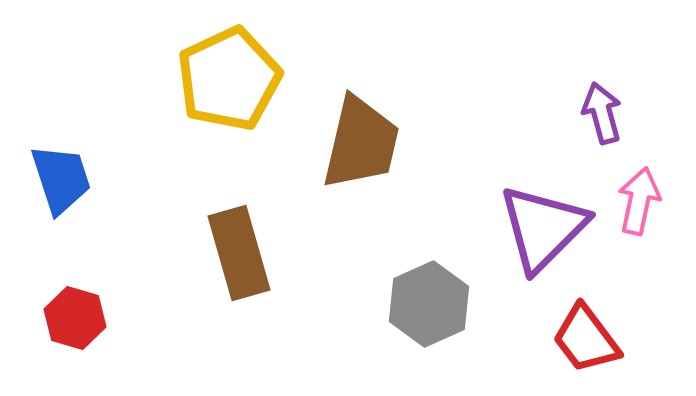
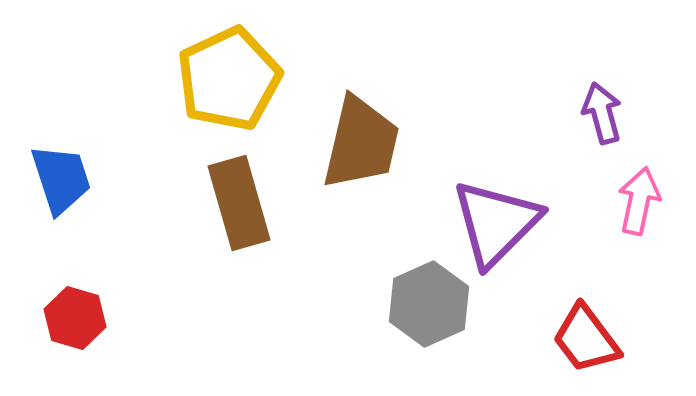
purple triangle: moved 47 px left, 5 px up
brown rectangle: moved 50 px up
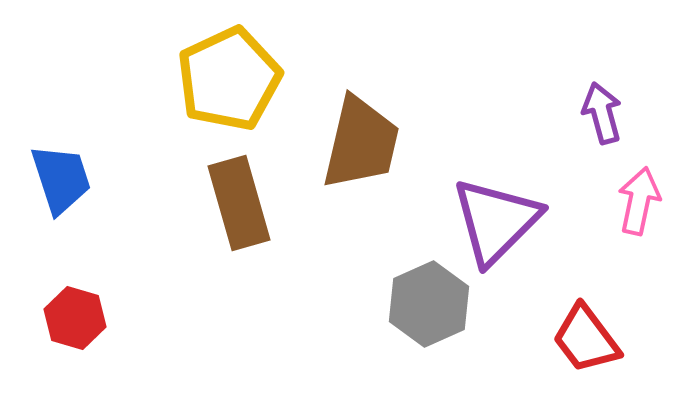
purple triangle: moved 2 px up
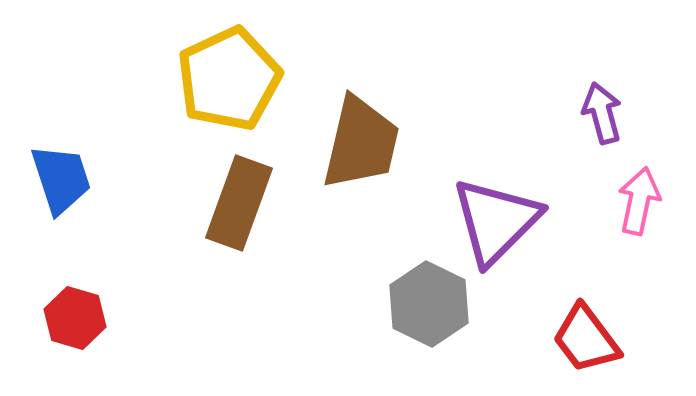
brown rectangle: rotated 36 degrees clockwise
gray hexagon: rotated 10 degrees counterclockwise
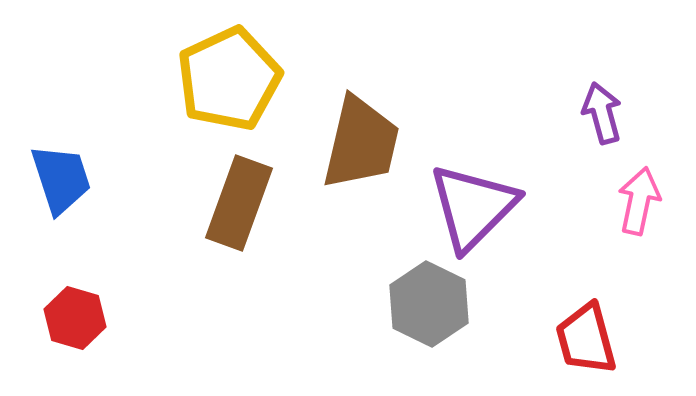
purple triangle: moved 23 px left, 14 px up
red trapezoid: rotated 22 degrees clockwise
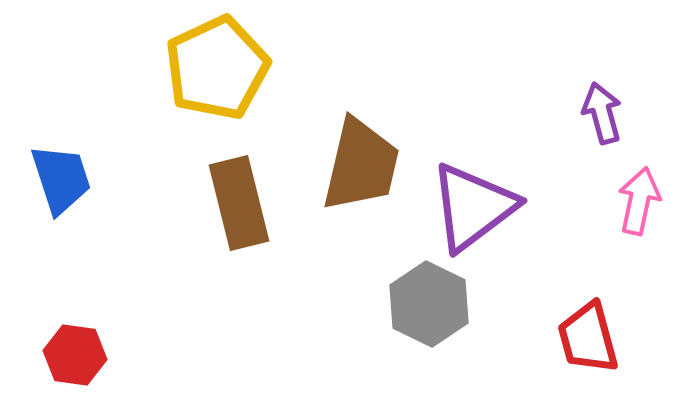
yellow pentagon: moved 12 px left, 11 px up
brown trapezoid: moved 22 px down
brown rectangle: rotated 34 degrees counterclockwise
purple triangle: rotated 8 degrees clockwise
red hexagon: moved 37 px down; rotated 8 degrees counterclockwise
red trapezoid: moved 2 px right, 1 px up
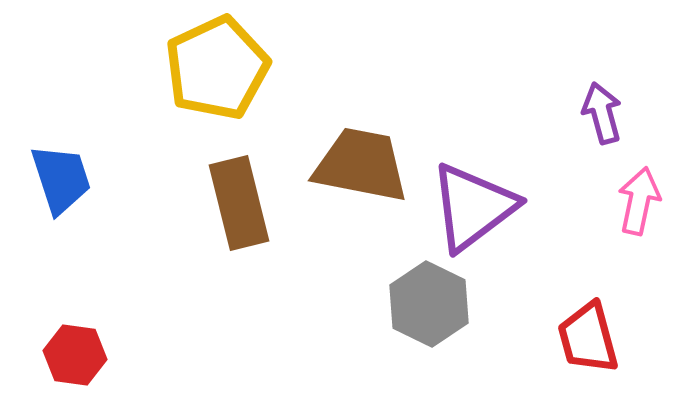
brown trapezoid: rotated 92 degrees counterclockwise
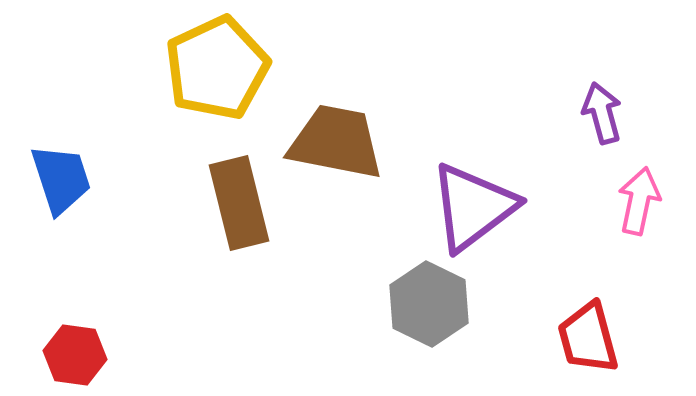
brown trapezoid: moved 25 px left, 23 px up
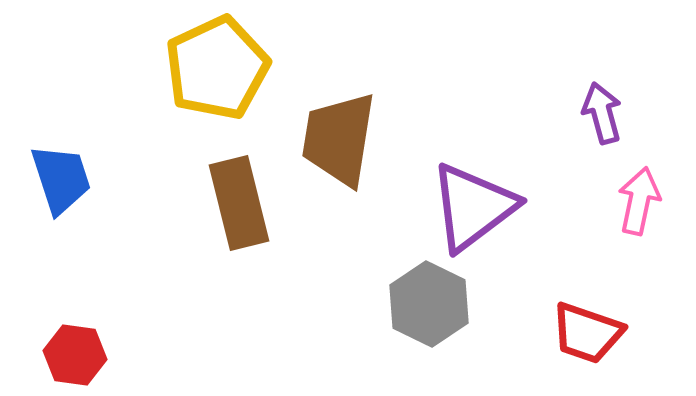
brown trapezoid: moved 3 px right, 3 px up; rotated 92 degrees counterclockwise
red trapezoid: moved 1 px left, 5 px up; rotated 56 degrees counterclockwise
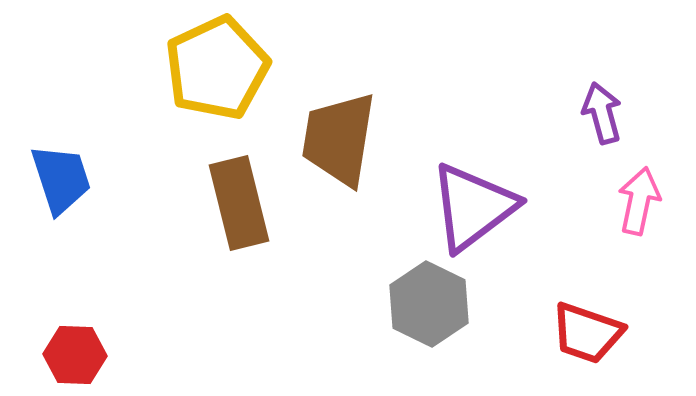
red hexagon: rotated 6 degrees counterclockwise
